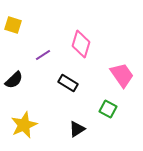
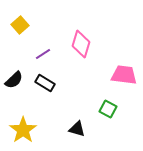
yellow square: moved 7 px right; rotated 30 degrees clockwise
purple line: moved 1 px up
pink trapezoid: moved 2 px right; rotated 48 degrees counterclockwise
black rectangle: moved 23 px left
yellow star: moved 1 px left, 5 px down; rotated 12 degrees counterclockwise
black triangle: rotated 48 degrees clockwise
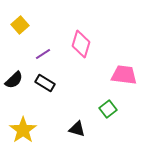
green square: rotated 24 degrees clockwise
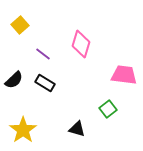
purple line: rotated 70 degrees clockwise
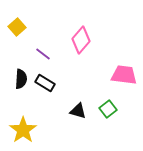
yellow square: moved 3 px left, 2 px down
pink diamond: moved 4 px up; rotated 24 degrees clockwise
black semicircle: moved 7 px right, 1 px up; rotated 42 degrees counterclockwise
black triangle: moved 1 px right, 18 px up
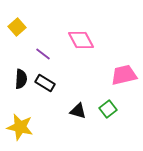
pink diamond: rotated 68 degrees counterclockwise
pink trapezoid: rotated 20 degrees counterclockwise
yellow star: moved 3 px left, 3 px up; rotated 24 degrees counterclockwise
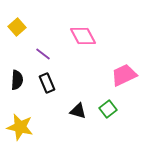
pink diamond: moved 2 px right, 4 px up
pink trapezoid: rotated 12 degrees counterclockwise
black semicircle: moved 4 px left, 1 px down
black rectangle: moved 2 px right; rotated 36 degrees clockwise
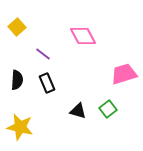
pink trapezoid: moved 1 px up; rotated 8 degrees clockwise
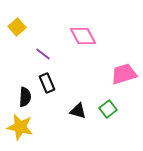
black semicircle: moved 8 px right, 17 px down
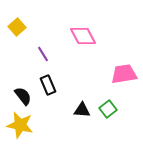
purple line: rotated 21 degrees clockwise
pink trapezoid: rotated 8 degrees clockwise
black rectangle: moved 1 px right, 2 px down
black semicircle: moved 2 px left, 1 px up; rotated 42 degrees counterclockwise
black triangle: moved 4 px right, 1 px up; rotated 12 degrees counterclockwise
yellow star: moved 2 px up
